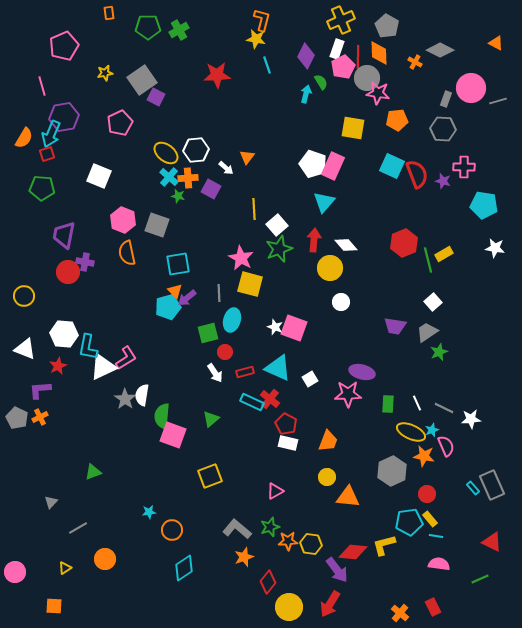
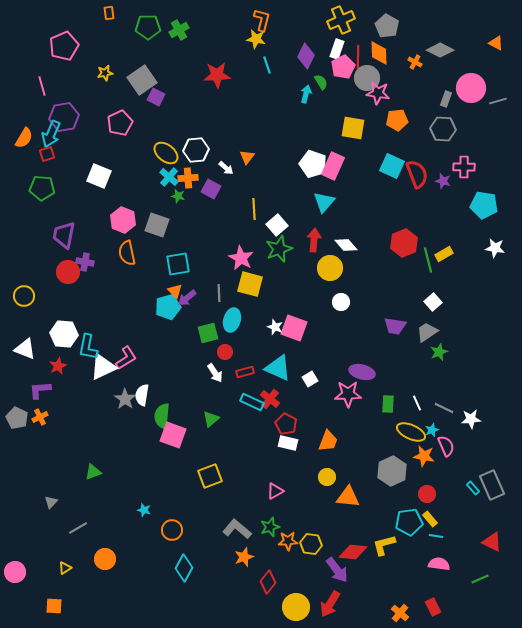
cyan star at (149, 512): moved 5 px left, 2 px up; rotated 24 degrees clockwise
cyan diamond at (184, 568): rotated 28 degrees counterclockwise
yellow circle at (289, 607): moved 7 px right
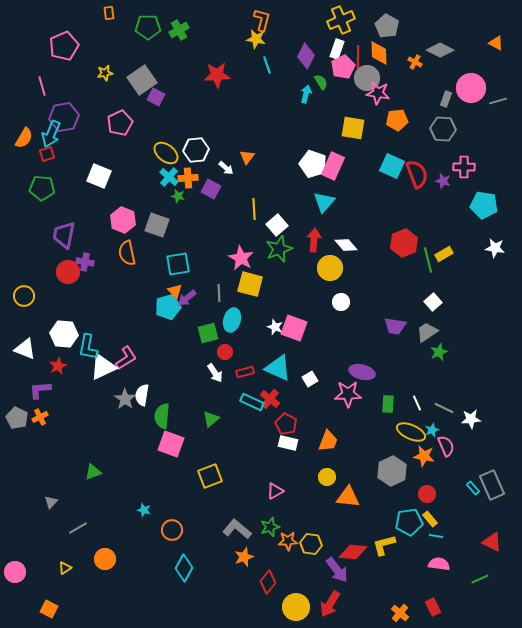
pink square at (173, 435): moved 2 px left, 9 px down
orange square at (54, 606): moved 5 px left, 3 px down; rotated 24 degrees clockwise
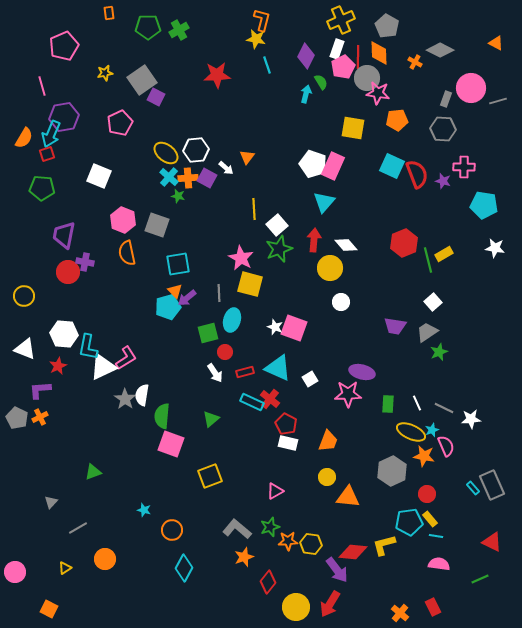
purple square at (211, 189): moved 4 px left, 11 px up
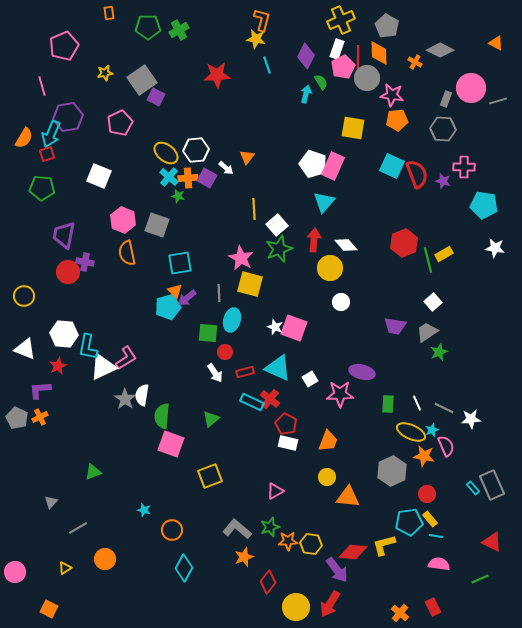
pink star at (378, 93): moved 14 px right, 2 px down
purple hexagon at (64, 117): moved 4 px right
cyan square at (178, 264): moved 2 px right, 1 px up
green square at (208, 333): rotated 20 degrees clockwise
pink star at (348, 394): moved 8 px left
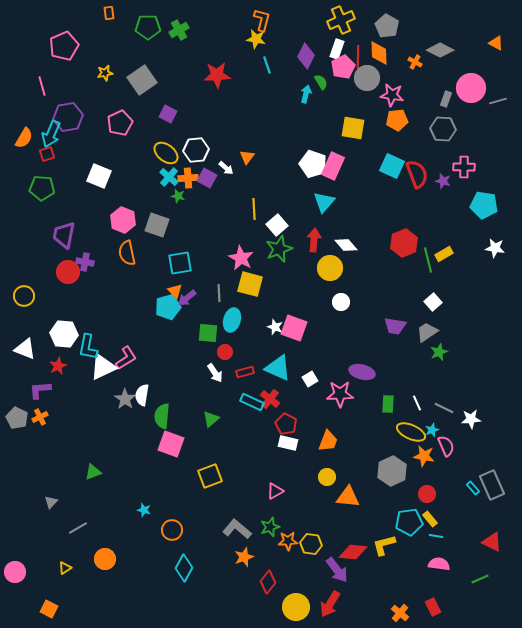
purple square at (156, 97): moved 12 px right, 17 px down
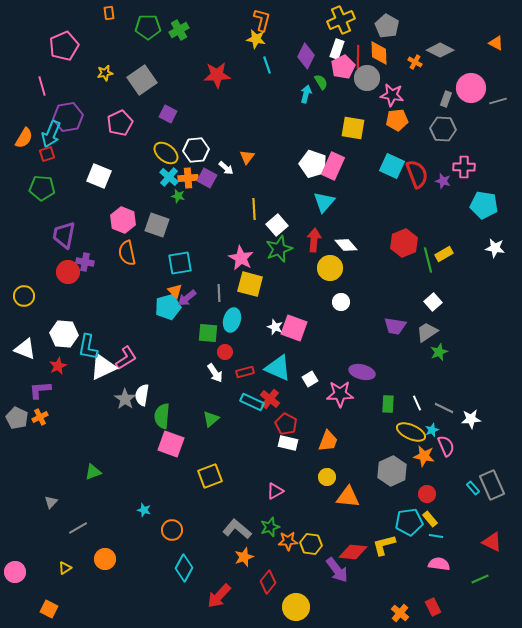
red arrow at (330, 604): moved 111 px left, 8 px up; rotated 12 degrees clockwise
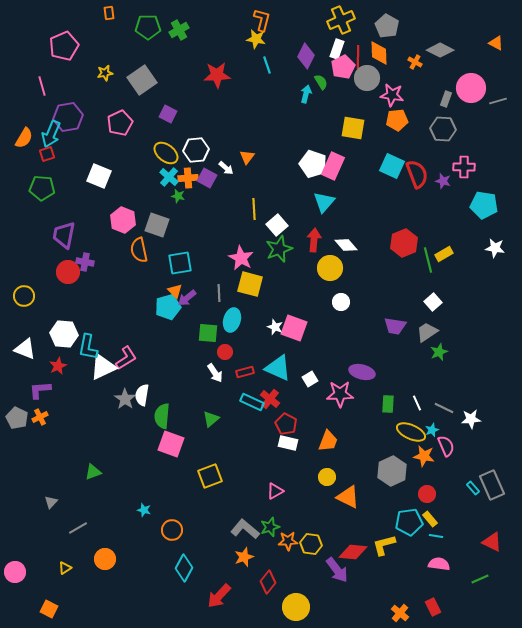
orange semicircle at (127, 253): moved 12 px right, 3 px up
orange triangle at (348, 497): rotated 20 degrees clockwise
gray L-shape at (237, 529): moved 8 px right
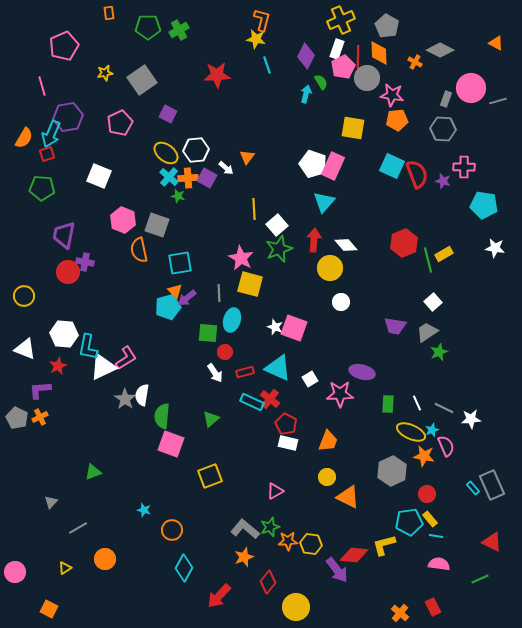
red diamond at (353, 552): moved 1 px right, 3 px down
